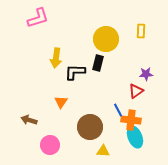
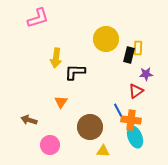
yellow rectangle: moved 3 px left, 17 px down
black rectangle: moved 31 px right, 8 px up
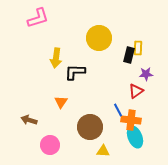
yellow circle: moved 7 px left, 1 px up
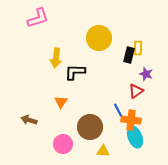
purple star: rotated 24 degrees clockwise
pink circle: moved 13 px right, 1 px up
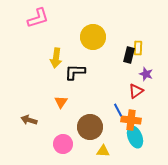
yellow circle: moved 6 px left, 1 px up
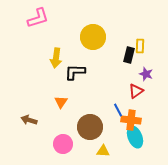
yellow rectangle: moved 2 px right, 2 px up
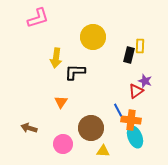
purple star: moved 1 px left, 7 px down
brown arrow: moved 8 px down
brown circle: moved 1 px right, 1 px down
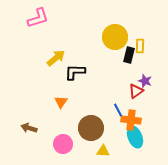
yellow circle: moved 22 px right
yellow arrow: rotated 138 degrees counterclockwise
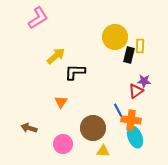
pink L-shape: rotated 15 degrees counterclockwise
yellow arrow: moved 2 px up
purple star: moved 1 px left; rotated 16 degrees counterclockwise
brown circle: moved 2 px right
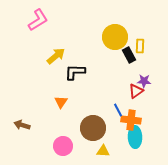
pink L-shape: moved 2 px down
black rectangle: rotated 42 degrees counterclockwise
brown arrow: moved 7 px left, 3 px up
cyan ellipse: rotated 20 degrees clockwise
pink circle: moved 2 px down
